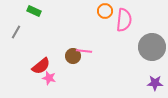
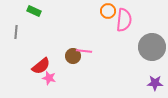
orange circle: moved 3 px right
gray line: rotated 24 degrees counterclockwise
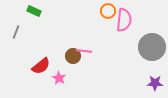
gray line: rotated 16 degrees clockwise
pink star: moved 10 px right; rotated 16 degrees clockwise
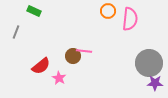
pink semicircle: moved 6 px right, 1 px up
gray circle: moved 3 px left, 16 px down
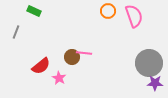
pink semicircle: moved 4 px right, 3 px up; rotated 25 degrees counterclockwise
pink line: moved 2 px down
brown circle: moved 1 px left, 1 px down
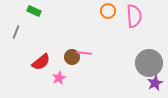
pink semicircle: rotated 15 degrees clockwise
red semicircle: moved 4 px up
pink star: rotated 16 degrees clockwise
purple star: rotated 28 degrees counterclockwise
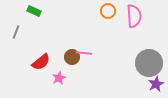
purple star: moved 1 px right, 1 px down
